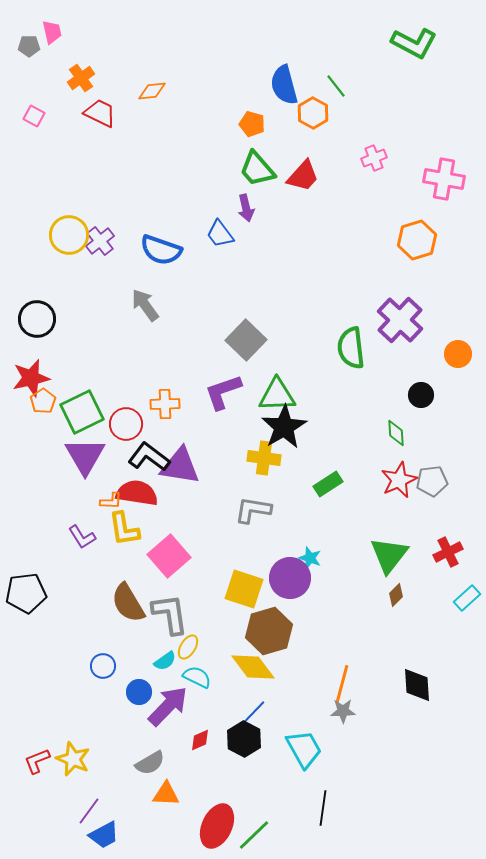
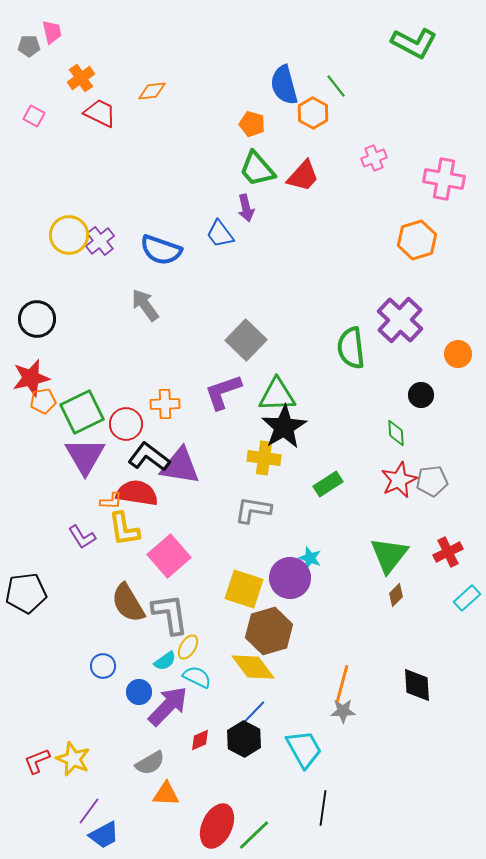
orange pentagon at (43, 401): rotated 25 degrees clockwise
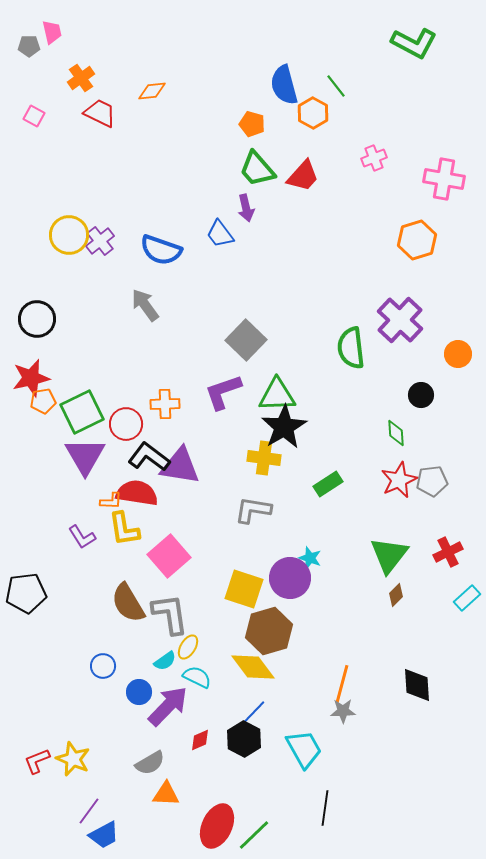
black line at (323, 808): moved 2 px right
